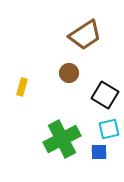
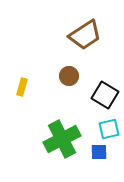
brown circle: moved 3 px down
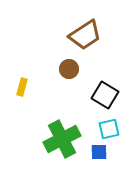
brown circle: moved 7 px up
